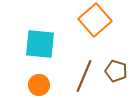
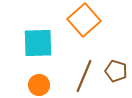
orange square: moved 11 px left
cyan square: moved 2 px left, 1 px up; rotated 8 degrees counterclockwise
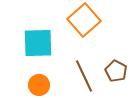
brown pentagon: rotated 10 degrees clockwise
brown line: rotated 48 degrees counterclockwise
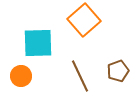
brown pentagon: moved 2 px right; rotated 25 degrees clockwise
brown line: moved 4 px left
orange circle: moved 18 px left, 9 px up
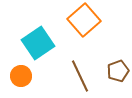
cyan square: rotated 32 degrees counterclockwise
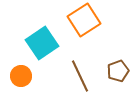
orange square: rotated 8 degrees clockwise
cyan square: moved 4 px right
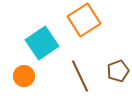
orange circle: moved 3 px right
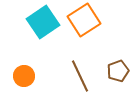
cyan square: moved 1 px right, 21 px up
